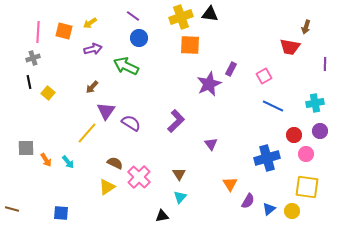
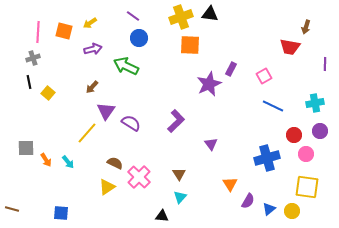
black triangle at (162, 216): rotated 16 degrees clockwise
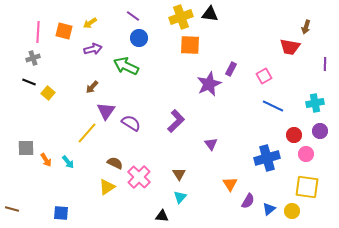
black line at (29, 82): rotated 56 degrees counterclockwise
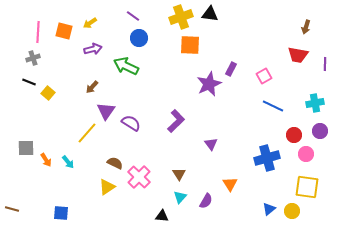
red trapezoid at (290, 47): moved 8 px right, 8 px down
purple semicircle at (248, 201): moved 42 px left
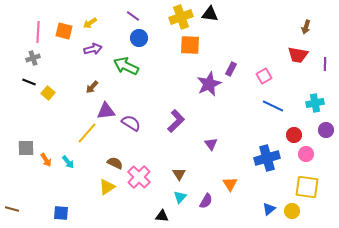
purple triangle at (106, 111): rotated 48 degrees clockwise
purple circle at (320, 131): moved 6 px right, 1 px up
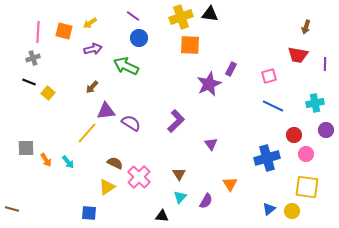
pink square at (264, 76): moved 5 px right; rotated 14 degrees clockwise
blue square at (61, 213): moved 28 px right
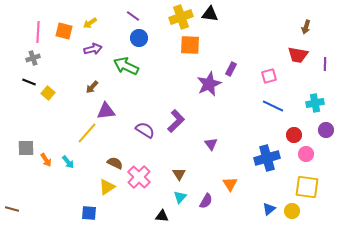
purple semicircle at (131, 123): moved 14 px right, 7 px down
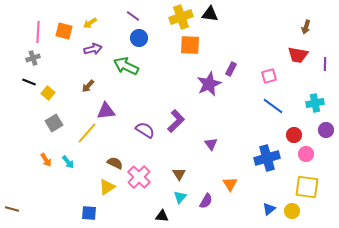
brown arrow at (92, 87): moved 4 px left, 1 px up
blue line at (273, 106): rotated 10 degrees clockwise
gray square at (26, 148): moved 28 px right, 25 px up; rotated 30 degrees counterclockwise
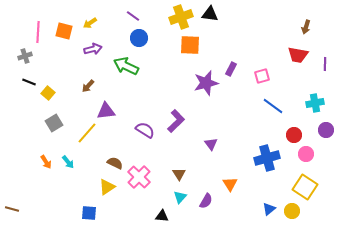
gray cross at (33, 58): moved 8 px left, 2 px up
pink square at (269, 76): moved 7 px left
purple star at (209, 84): moved 3 px left, 1 px up; rotated 10 degrees clockwise
orange arrow at (46, 160): moved 2 px down
yellow square at (307, 187): moved 2 px left; rotated 25 degrees clockwise
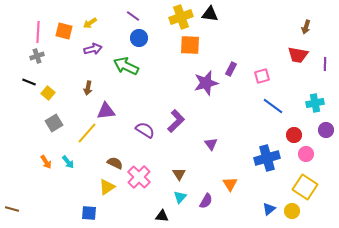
gray cross at (25, 56): moved 12 px right
brown arrow at (88, 86): moved 2 px down; rotated 32 degrees counterclockwise
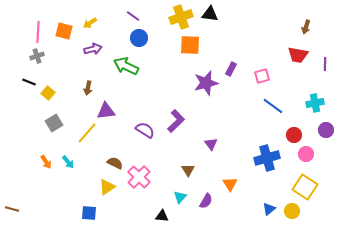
brown triangle at (179, 174): moved 9 px right, 4 px up
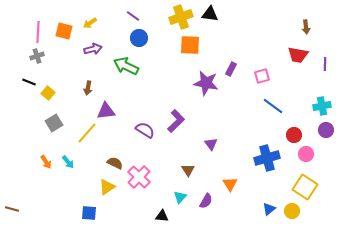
brown arrow at (306, 27): rotated 24 degrees counterclockwise
purple star at (206, 83): rotated 25 degrees clockwise
cyan cross at (315, 103): moved 7 px right, 3 px down
